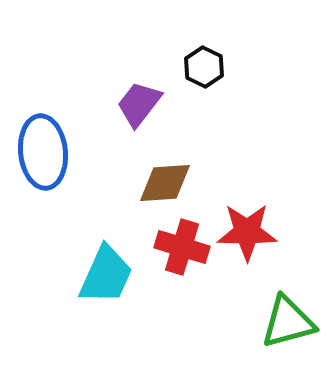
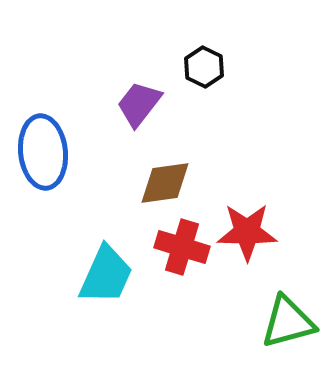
brown diamond: rotated 4 degrees counterclockwise
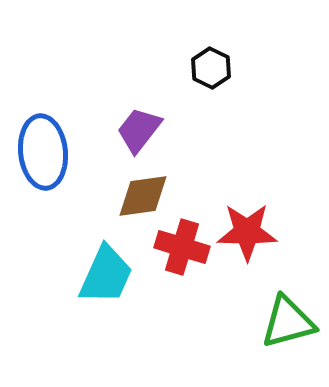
black hexagon: moved 7 px right, 1 px down
purple trapezoid: moved 26 px down
brown diamond: moved 22 px left, 13 px down
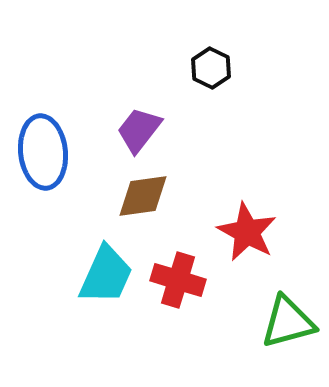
red star: rotated 28 degrees clockwise
red cross: moved 4 px left, 33 px down
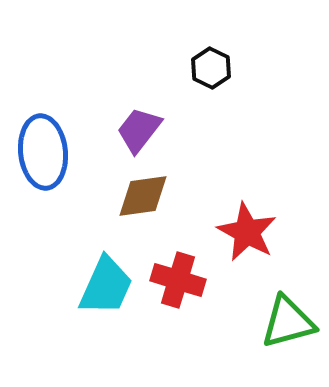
cyan trapezoid: moved 11 px down
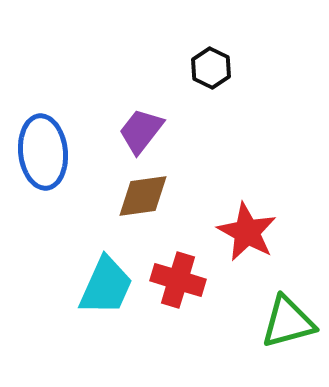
purple trapezoid: moved 2 px right, 1 px down
